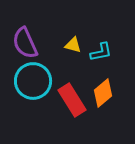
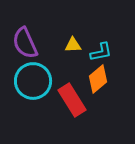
yellow triangle: rotated 18 degrees counterclockwise
orange diamond: moved 5 px left, 14 px up
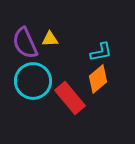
yellow triangle: moved 23 px left, 6 px up
red rectangle: moved 2 px left, 2 px up; rotated 8 degrees counterclockwise
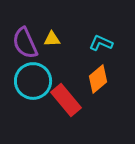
yellow triangle: moved 2 px right
cyan L-shape: moved 9 px up; rotated 145 degrees counterclockwise
red rectangle: moved 4 px left, 2 px down
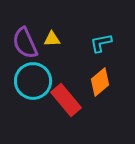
cyan L-shape: rotated 35 degrees counterclockwise
orange diamond: moved 2 px right, 3 px down
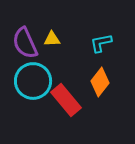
orange diamond: rotated 12 degrees counterclockwise
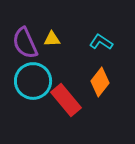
cyan L-shape: moved 1 px up; rotated 45 degrees clockwise
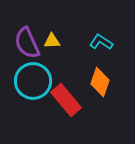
yellow triangle: moved 2 px down
purple semicircle: moved 2 px right
orange diamond: rotated 20 degrees counterclockwise
